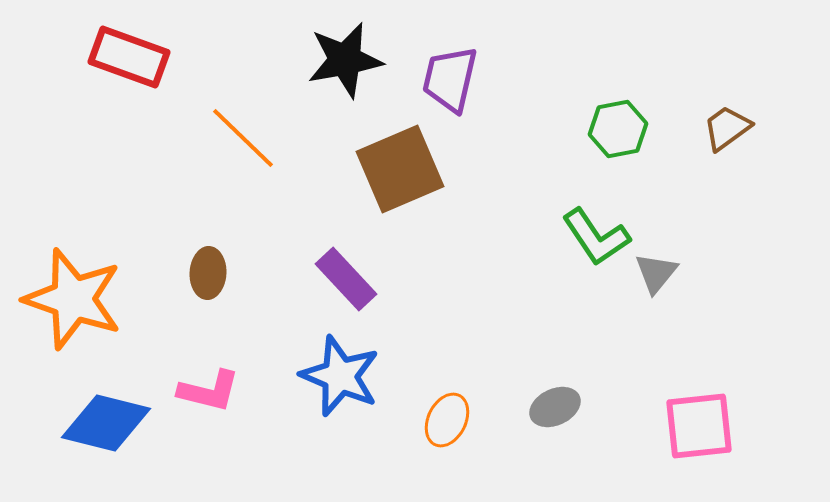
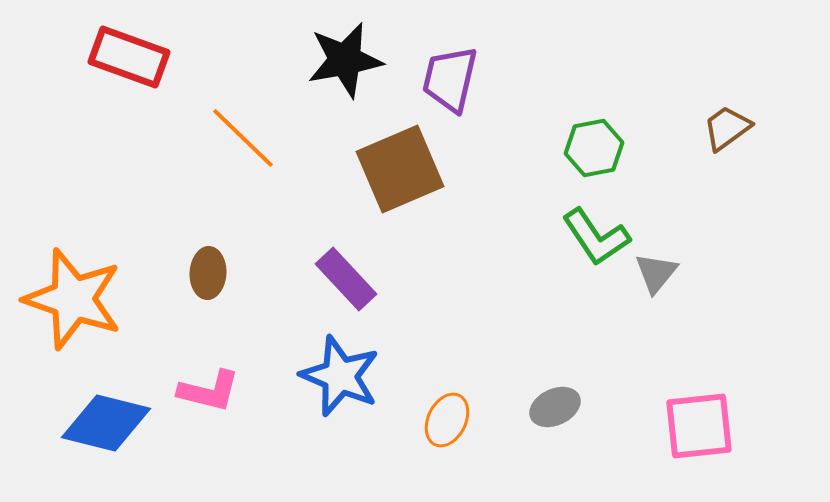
green hexagon: moved 24 px left, 19 px down
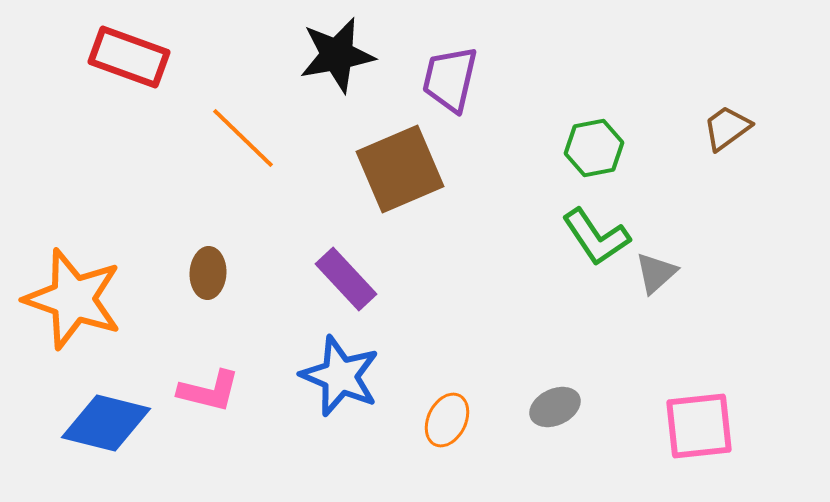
black star: moved 8 px left, 5 px up
gray triangle: rotated 9 degrees clockwise
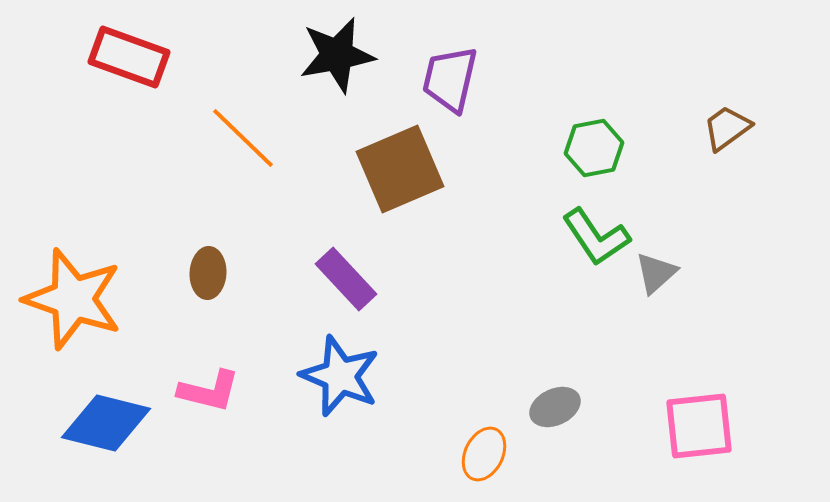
orange ellipse: moved 37 px right, 34 px down
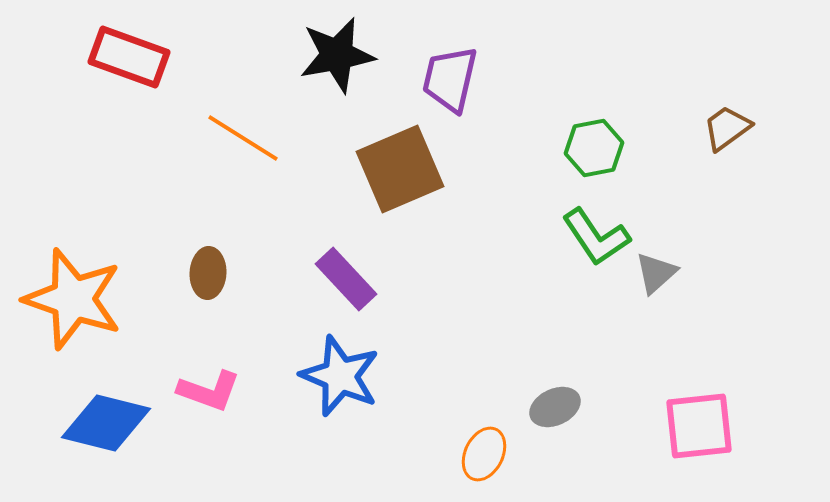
orange line: rotated 12 degrees counterclockwise
pink L-shape: rotated 6 degrees clockwise
